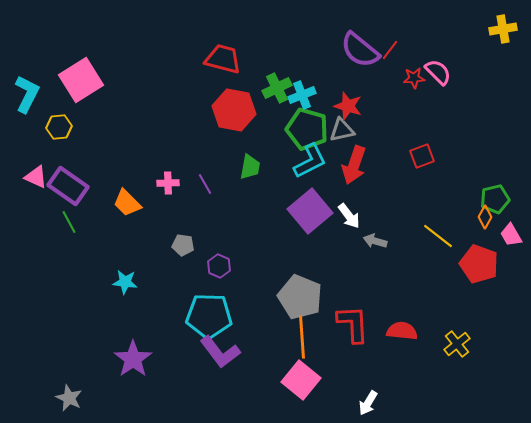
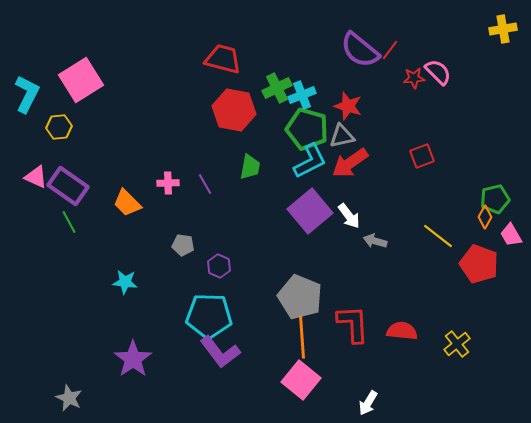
gray triangle at (342, 130): moved 6 px down
red arrow at (354, 165): moved 4 px left, 2 px up; rotated 36 degrees clockwise
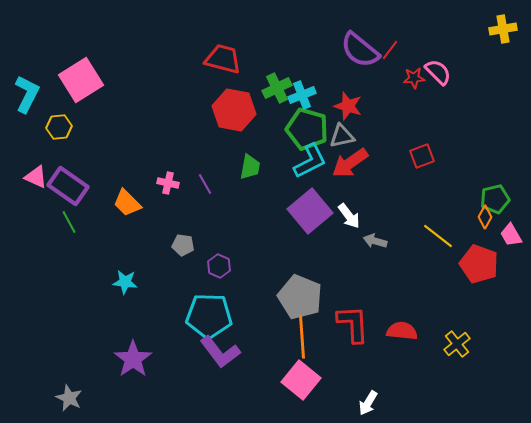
pink cross at (168, 183): rotated 15 degrees clockwise
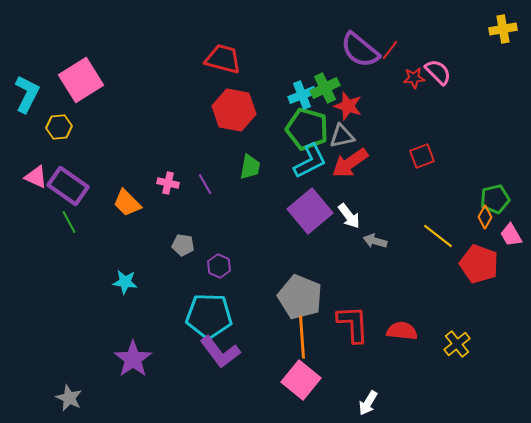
green cross at (277, 88): moved 48 px right
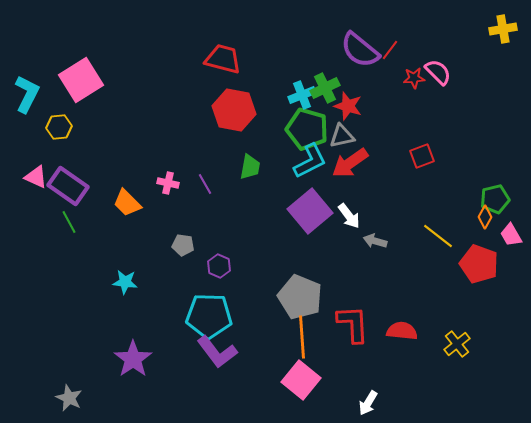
purple L-shape at (220, 352): moved 3 px left
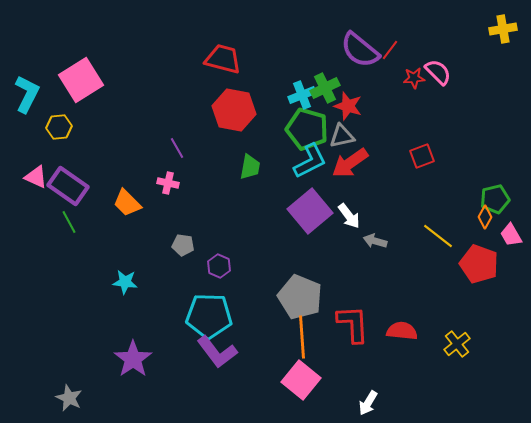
purple line at (205, 184): moved 28 px left, 36 px up
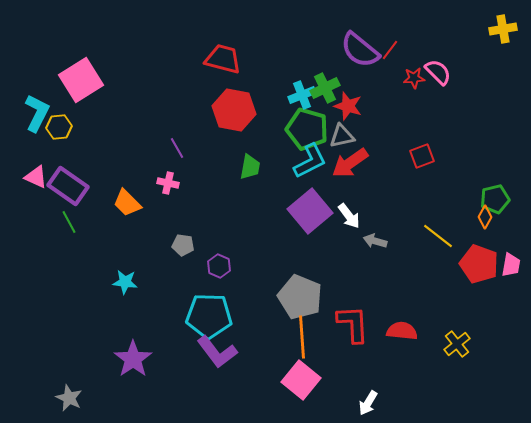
cyan L-shape at (27, 94): moved 10 px right, 19 px down
pink trapezoid at (511, 235): moved 30 px down; rotated 140 degrees counterclockwise
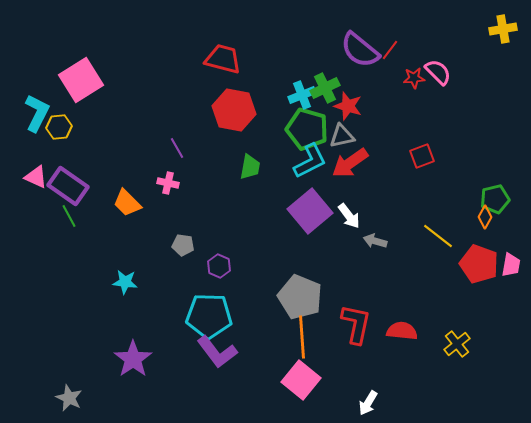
green line at (69, 222): moved 6 px up
red L-shape at (353, 324): moved 3 px right; rotated 15 degrees clockwise
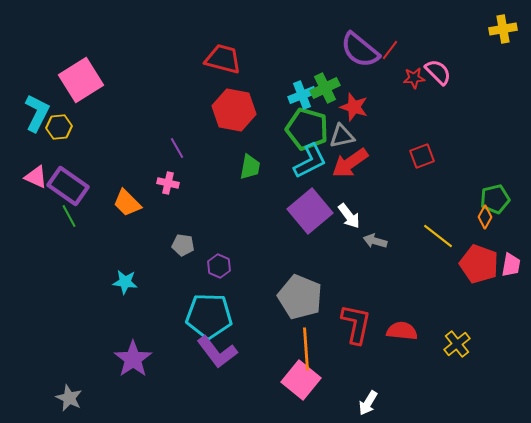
red star at (348, 106): moved 6 px right, 1 px down
orange line at (302, 337): moved 4 px right, 12 px down
